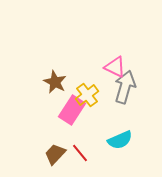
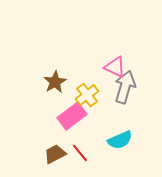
brown star: rotated 15 degrees clockwise
pink rectangle: moved 6 px down; rotated 20 degrees clockwise
brown trapezoid: rotated 20 degrees clockwise
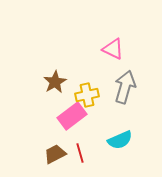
pink triangle: moved 2 px left, 18 px up
yellow cross: rotated 25 degrees clockwise
red line: rotated 24 degrees clockwise
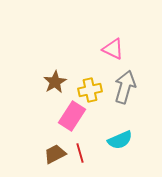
yellow cross: moved 3 px right, 5 px up
pink rectangle: rotated 20 degrees counterclockwise
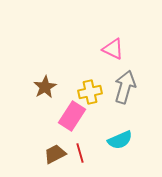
brown star: moved 10 px left, 5 px down
yellow cross: moved 2 px down
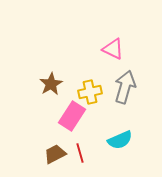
brown star: moved 6 px right, 3 px up
